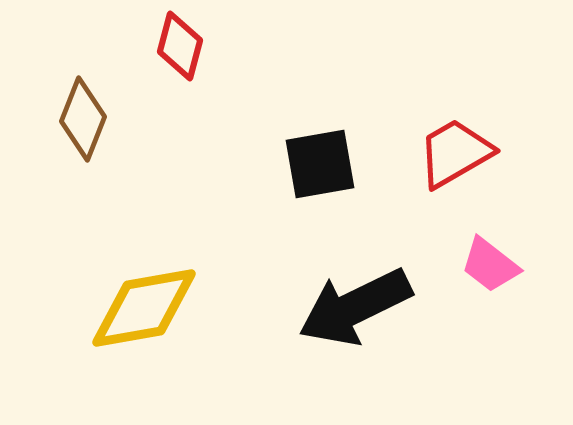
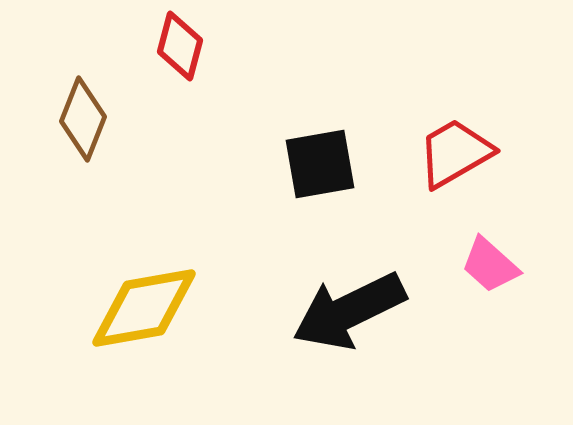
pink trapezoid: rotated 4 degrees clockwise
black arrow: moved 6 px left, 4 px down
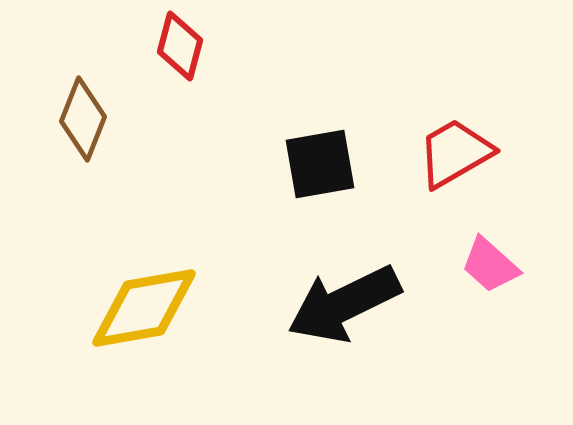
black arrow: moved 5 px left, 7 px up
